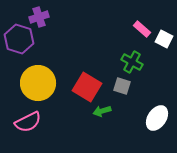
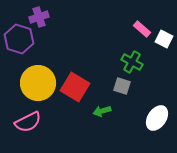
red square: moved 12 px left
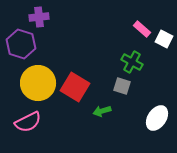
purple cross: rotated 12 degrees clockwise
purple hexagon: moved 2 px right, 5 px down
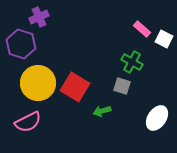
purple cross: rotated 18 degrees counterclockwise
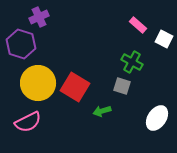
pink rectangle: moved 4 px left, 4 px up
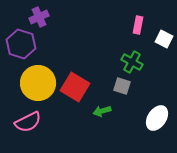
pink rectangle: rotated 60 degrees clockwise
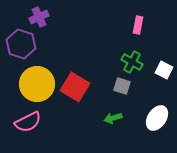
white square: moved 31 px down
yellow circle: moved 1 px left, 1 px down
green arrow: moved 11 px right, 7 px down
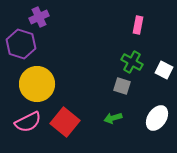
red square: moved 10 px left, 35 px down; rotated 8 degrees clockwise
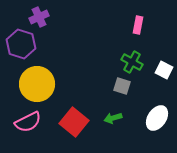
red square: moved 9 px right
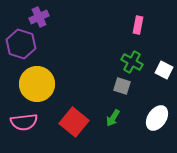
green arrow: rotated 42 degrees counterclockwise
pink semicircle: moved 4 px left; rotated 20 degrees clockwise
